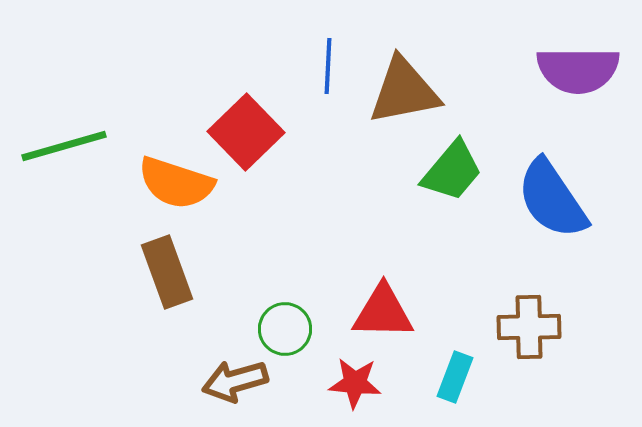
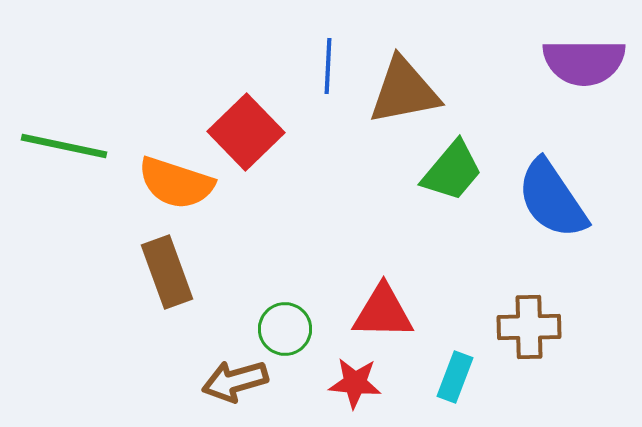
purple semicircle: moved 6 px right, 8 px up
green line: rotated 28 degrees clockwise
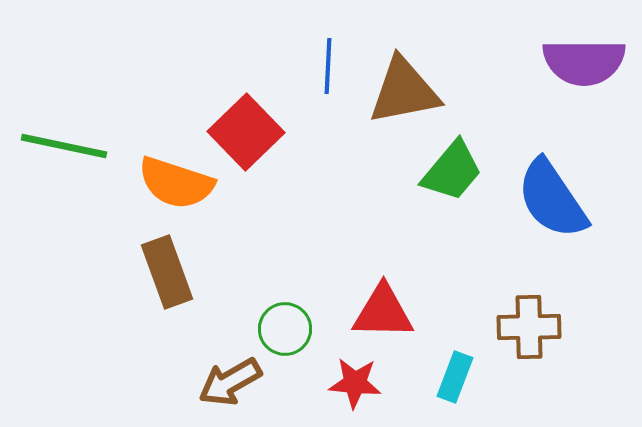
brown arrow: moved 5 px left, 1 px down; rotated 14 degrees counterclockwise
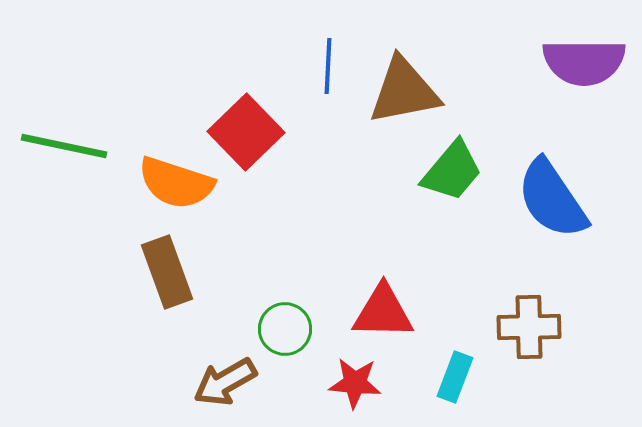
brown arrow: moved 5 px left
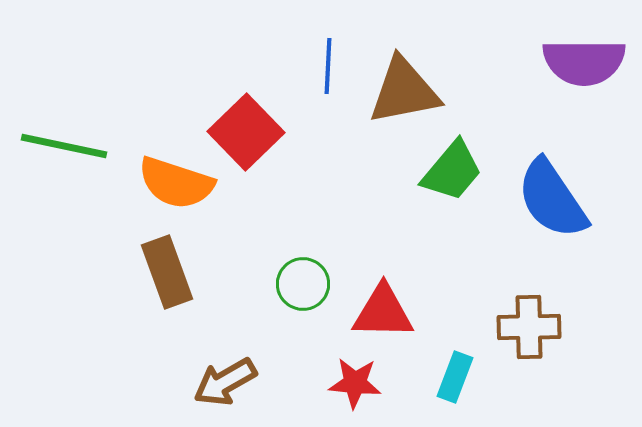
green circle: moved 18 px right, 45 px up
